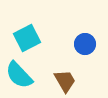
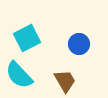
blue circle: moved 6 px left
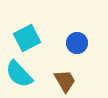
blue circle: moved 2 px left, 1 px up
cyan semicircle: moved 1 px up
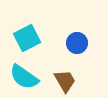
cyan semicircle: moved 5 px right, 3 px down; rotated 12 degrees counterclockwise
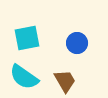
cyan square: rotated 16 degrees clockwise
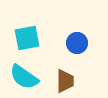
brown trapezoid: rotated 30 degrees clockwise
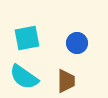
brown trapezoid: moved 1 px right
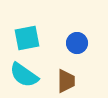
cyan semicircle: moved 2 px up
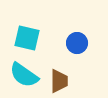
cyan square: rotated 24 degrees clockwise
brown trapezoid: moved 7 px left
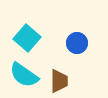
cyan square: rotated 28 degrees clockwise
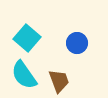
cyan semicircle: rotated 20 degrees clockwise
brown trapezoid: rotated 20 degrees counterclockwise
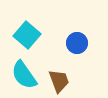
cyan square: moved 3 px up
